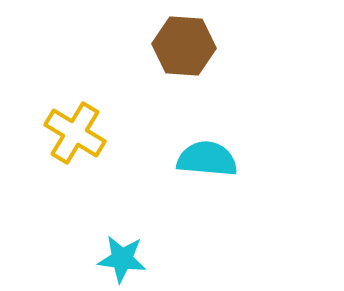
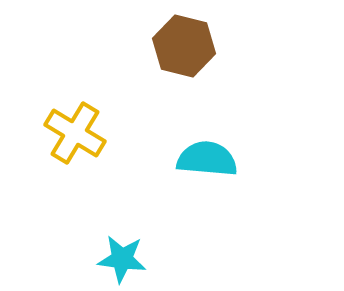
brown hexagon: rotated 10 degrees clockwise
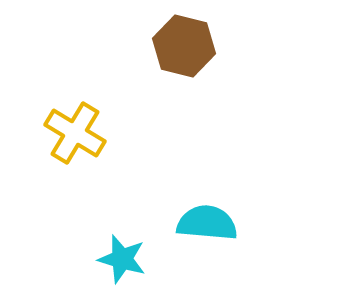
cyan semicircle: moved 64 px down
cyan star: rotated 9 degrees clockwise
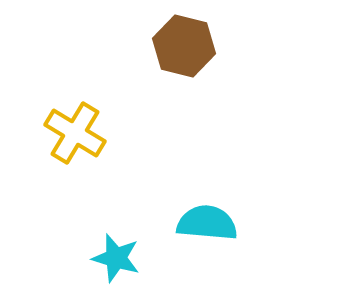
cyan star: moved 6 px left, 1 px up
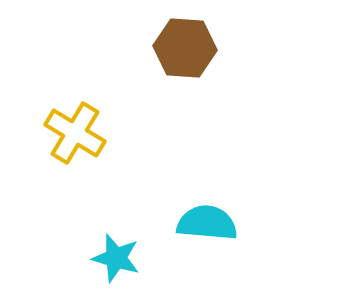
brown hexagon: moved 1 px right, 2 px down; rotated 10 degrees counterclockwise
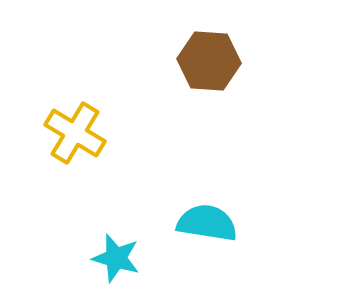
brown hexagon: moved 24 px right, 13 px down
cyan semicircle: rotated 4 degrees clockwise
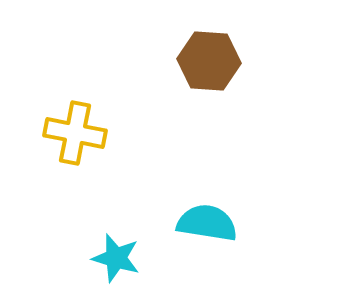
yellow cross: rotated 20 degrees counterclockwise
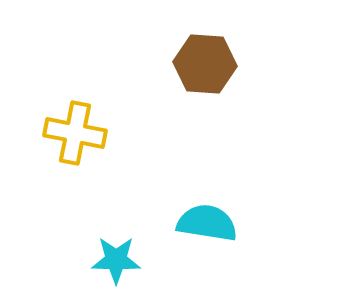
brown hexagon: moved 4 px left, 3 px down
cyan star: moved 2 px down; rotated 15 degrees counterclockwise
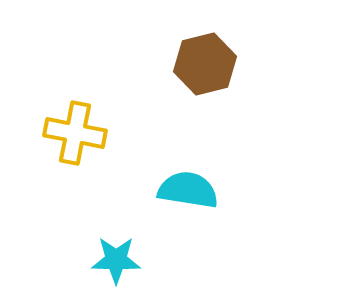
brown hexagon: rotated 18 degrees counterclockwise
cyan semicircle: moved 19 px left, 33 px up
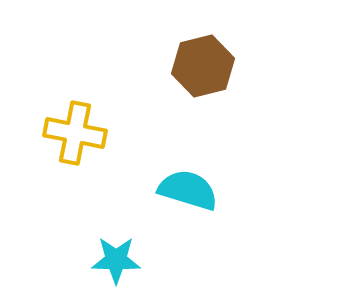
brown hexagon: moved 2 px left, 2 px down
cyan semicircle: rotated 8 degrees clockwise
